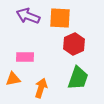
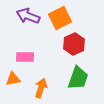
orange square: rotated 30 degrees counterclockwise
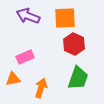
orange square: moved 5 px right; rotated 25 degrees clockwise
red hexagon: rotated 10 degrees counterclockwise
pink rectangle: rotated 24 degrees counterclockwise
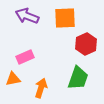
purple arrow: moved 1 px left
red hexagon: moved 12 px right; rotated 10 degrees clockwise
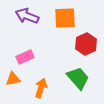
green trapezoid: rotated 60 degrees counterclockwise
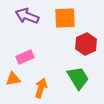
green trapezoid: rotated 10 degrees clockwise
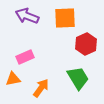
orange arrow: rotated 18 degrees clockwise
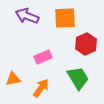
pink rectangle: moved 18 px right
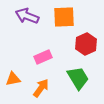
orange square: moved 1 px left, 1 px up
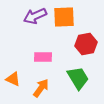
purple arrow: moved 8 px right; rotated 45 degrees counterclockwise
red hexagon: rotated 15 degrees clockwise
pink rectangle: rotated 24 degrees clockwise
orange triangle: rotated 35 degrees clockwise
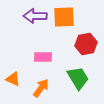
purple arrow: rotated 25 degrees clockwise
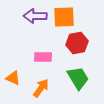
red hexagon: moved 9 px left, 1 px up
orange triangle: moved 1 px up
